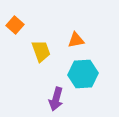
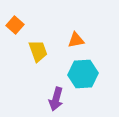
yellow trapezoid: moved 3 px left
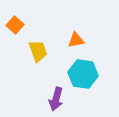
cyan hexagon: rotated 12 degrees clockwise
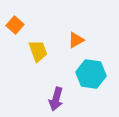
orange triangle: rotated 18 degrees counterclockwise
cyan hexagon: moved 8 px right
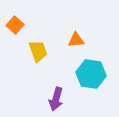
orange triangle: rotated 24 degrees clockwise
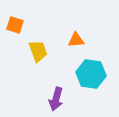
orange square: rotated 24 degrees counterclockwise
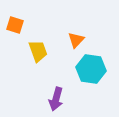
orange triangle: rotated 42 degrees counterclockwise
cyan hexagon: moved 5 px up
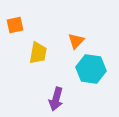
orange square: rotated 30 degrees counterclockwise
orange triangle: moved 1 px down
yellow trapezoid: moved 2 px down; rotated 30 degrees clockwise
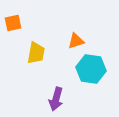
orange square: moved 2 px left, 2 px up
orange triangle: rotated 30 degrees clockwise
yellow trapezoid: moved 2 px left
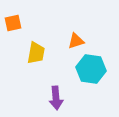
purple arrow: moved 1 px up; rotated 20 degrees counterclockwise
